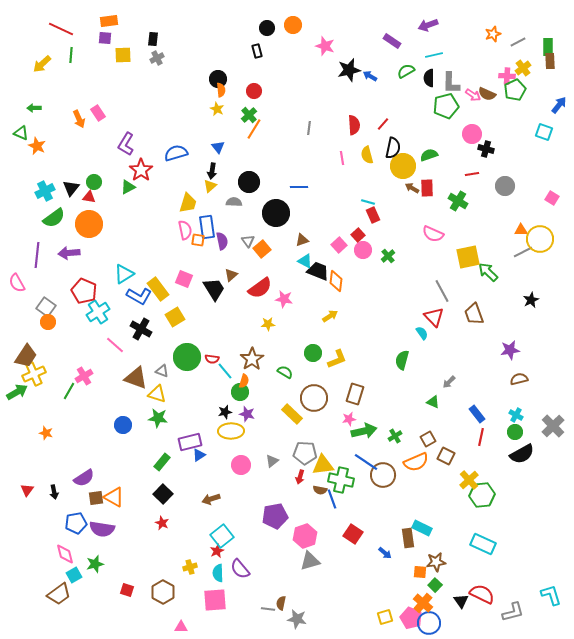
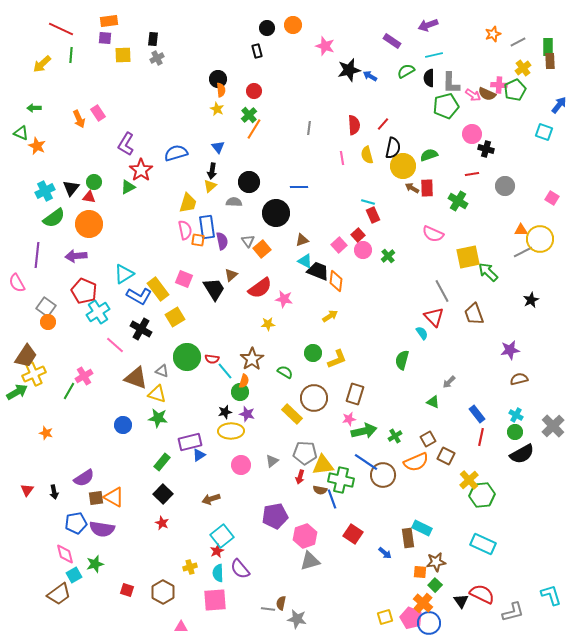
pink cross at (507, 76): moved 8 px left, 9 px down
purple arrow at (69, 253): moved 7 px right, 3 px down
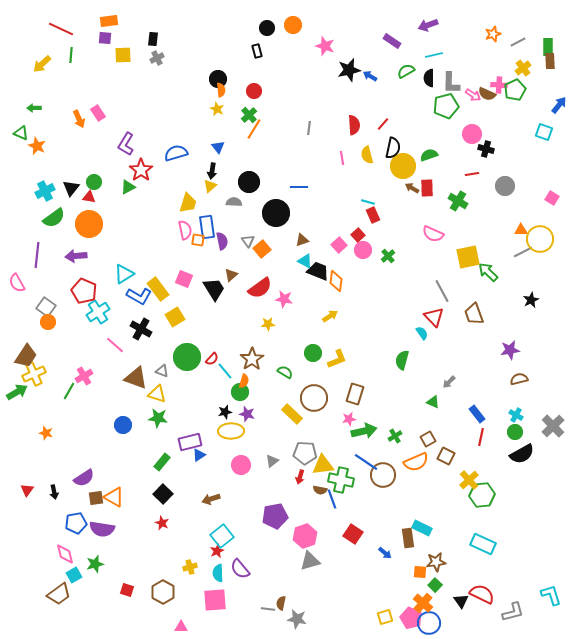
red semicircle at (212, 359): rotated 56 degrees counterclockwise
